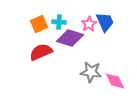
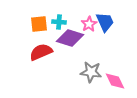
orange square: rotated 18 degrees clockwise
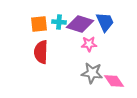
pink star: moved 20 px down; rotated 28 degrees clockwise
purple diamond: moved 10 px right, 14 px up
red semicircle: rotated 65 degrees counterclockwise
gray star: moved 1 px right, 1 px down
pink diamond: moved 1 px left; rotated 10 degrees counterclockwise
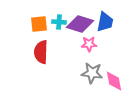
blue trapezoid: rotated 35 degrees clockwise
pink diamond: rotated 25 degrees clockwise
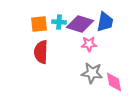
pink diamond: moved 1 px down
